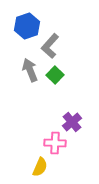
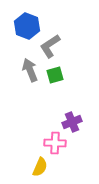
blue hexagon: rotated 20 degrees counterclockwise
gray L-shape: rotated 15 degrees clockwise
green square: rotated 30 degrees clockwise
purple cross: rotated 18 degrees clockwise
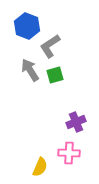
gray arrow: rotated 10 degrees counterclockwise
purple cross: moved 4 px right
pink cross: moved 14 px right, 10 px down
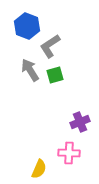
purple cross: moved 4 px right
yellow semicircle: moved 1 px left, 2 px down
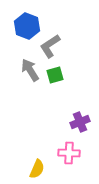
yellow semicircle: moved 2 px left
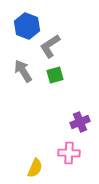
gray arrow: moved 7 px left, 1 px down
yellow semicircle: moved 2 px left, 1 px up
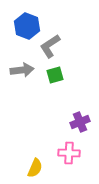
gray arrow: moved 1 px left, 1 px up; rotated 115 degrees clockwise
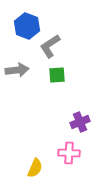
gray arrow: moved 5 px left
green square: moved 2 px right; rotated 12 degrees clockwise
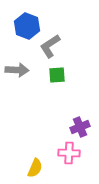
gray arrow: rotated 10 degrees clockwise
purple cross: moved 5 px down
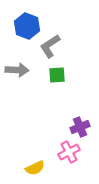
pink cross: moved 1 px up; rotated 30 degrees counterclockwise
yellow semicircle: rotated 42 degrees clockwise
